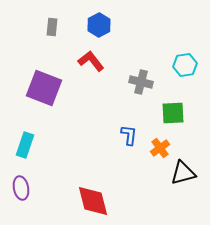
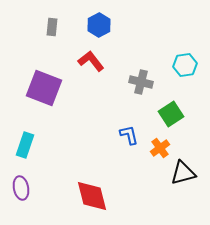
green square: moved 2 px left, 1 px down; rotated 30 degrees counterclockwise
blue L-shape: rotated 20 degrees counterclockwise
red diamond: moved 1 px left, 5 px up
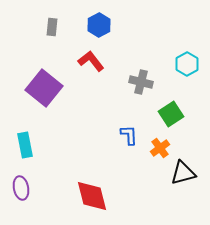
cyan hexagon: moved 2 px right, 1 px up; rotated 20 degrees counterclockwise
purple square: rotated 18 degrees clockwise
blue L-shape: rotated 10 degrees clockwise
cyan rectangle: rotated 30 degrees counterclockwise
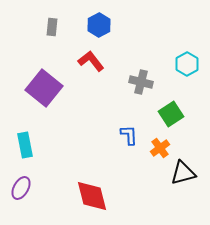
purple ellipse: rotated 40 degrees clockwise
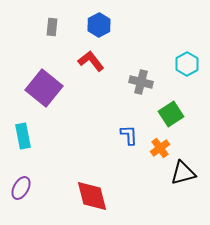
cyan rectangle: moved 2 px left, 9 px up
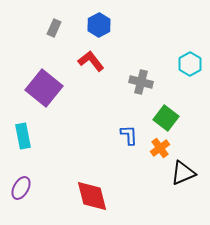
gray rectangle: moved 2 px right, 1 px down; rotated 18 degrees clockwise
cyan hexagon: moved 3 px right
green square: moved 5 px left, 4 px down; rotated 20 degrees counterclockwise
black triangle: rotated 8 degrees counterclockwise
